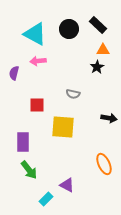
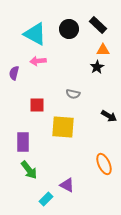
black arrow: moved 2 px up; rotated 21 degrees clockwise
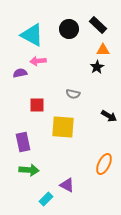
cyan triangle: moved 3 px left, 1 px down
purple semicircle: moved 6 px right; rotated 64 degrees clockwise
purple rectangle: rotated 12 degrees counterclockwise
orange ellipse: rotated 50 degrees clockwise
green arrow: rotated 48 degrees counterclockwise
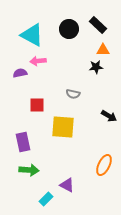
black star: moved 1 px left; rotated 24 degrees clockwise
orange ellipse: moved 1 px down
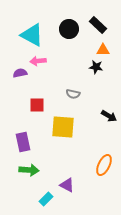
black star: rotated 16 degrees clockwise
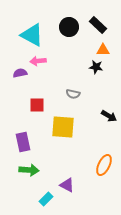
black circle: moved 2 px up
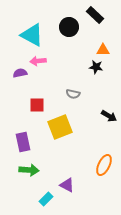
black rectangle: moved 3 px left, 10 px up
yellow square: moved 3 px left; rotated 25 degrees counterclockwise
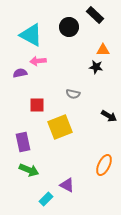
cyan triangle: moved 1 px left
green arrow: rotated 18 degrees clockwise
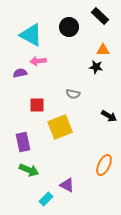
black rectangle: moved 5 px right, 1 px down
